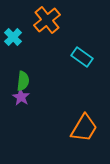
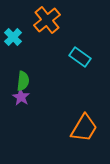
cyan rectangle: moved 2 px left
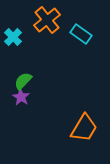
cyan rectangle: moved 1 px right, 23 px up
green semicircle: rotated 144 degrees counterclockwise
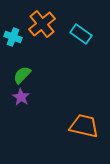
orange cross: moved 5 px left, 4 px down
cyan cross: rotated 24 degrees counterclockwise
green semicircle: moved 1 px left, 6 px up
orange trapezoid: moved 2 px up; rotated 108 degrees counterclockwise
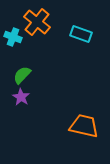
orange cross: moved 5 px left, 2 px up; rotated 12 degrees counterclockwise
cyan rectangle: rotated 15 degrees counterclockwise
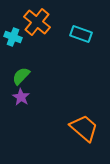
green semicircle: moved 1 px left, 1 px down
orange trapezoid: moved 2 px down; rotated 28 degrees clockwise
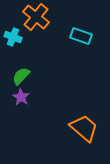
orange cross: moved 1 px left, 5 px up
cyan rectangle: moved 2 px down
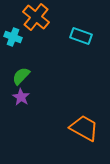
orange trapezoid: rotated 12 degrees counterclockwise
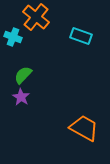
green semicircle: moved 2 px right, 1 px up
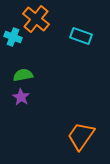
orange cross: moved 2 px down
green semicircle: rotated 36 degrees clockwise
orange trapezoid: moved 3 px left, 8 px down; rotated 84 degrees counterclockwise
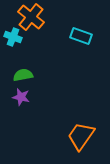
orange cross: moved 5 px left, 2 px up
purple star: rotated 18 degrees counterclockwise
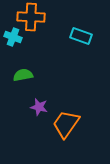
orange cross: rotated 36 degrees counterclockwise
purple star: moved 18 px right, 10 px down
orange trapezoid: moved 15 px left, 12 px up
